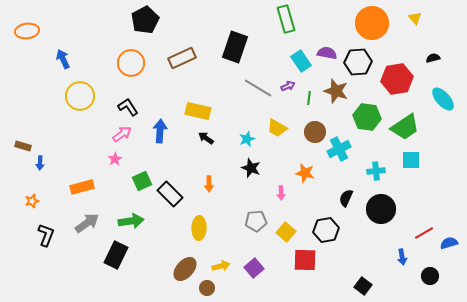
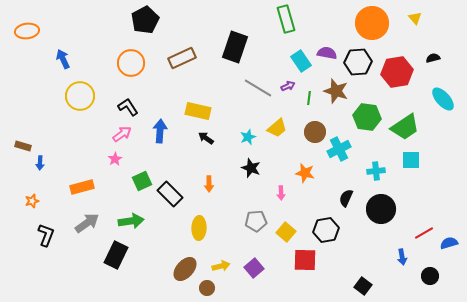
red hexagon at (397, 79): moved 7 px up
yellow trapezoid at (277, 128): rotated 70 degrees counterclockwise
cyan star at (247, 139): moved 1 px right, 2 px up
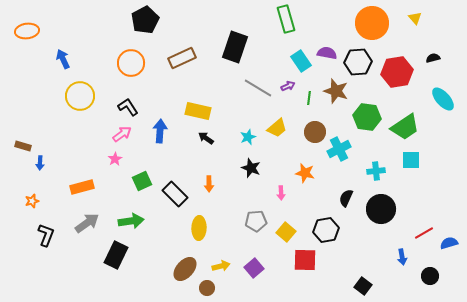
black rectangle at (170, 194): moved 5 px right
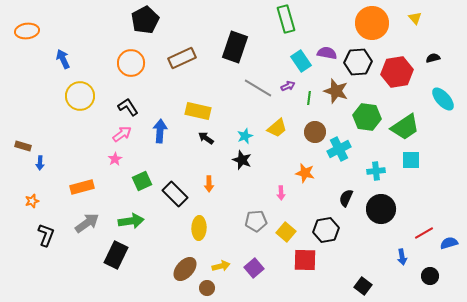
cyan star at (248, 137): moved 3 px left, 1 px up
black star at (251, 168): moved 9 px left, 8 px up
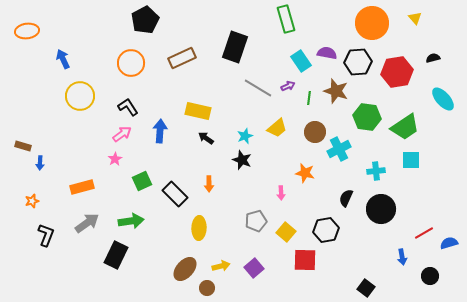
gray pentagon at (256, 221): rotated 10 degrees counterclockwise
black square at (363, 286): moved 3 px right, 2 px down
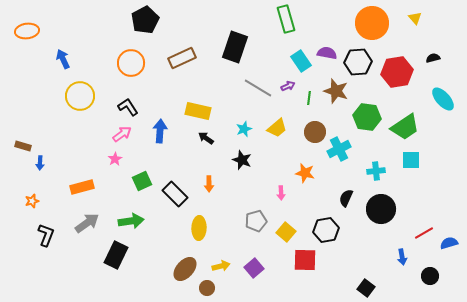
cyan star at (245, 136): moved 1 px left, 7 px up
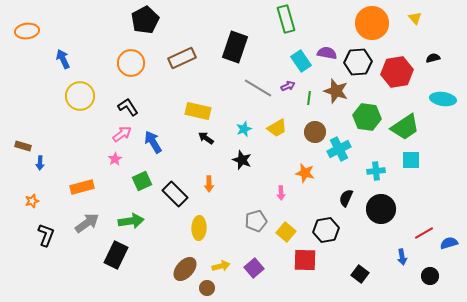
cyan ellipse at (443, 99): rotated 40 degrees counterclockwise
yellow trapezoid at (277, 128): rotated 10 degrees clockwise
blue arrow at (160, 131): moved 7 px left, 11 px down; rotated 35 degrees counterclockwise
black square at (366, 288): moved 6 px left, 14 px up
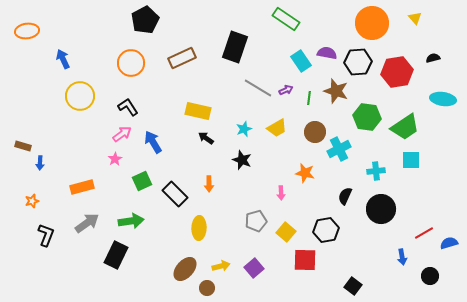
green rectangle at (286, 19): rotated 40 degrees counterclockwise
purple arrow at (288, 86): moved 2 px left, 4 px down
black semicircle at (346, 198): moved 1 px left, 2 px up
black square at (360, 274): moved 7 px left, 12 px down
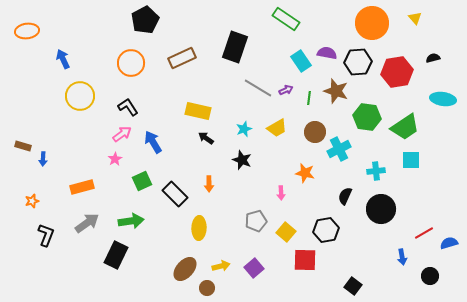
blue arrow at (40, 163): moved 3 px right, 4 px up
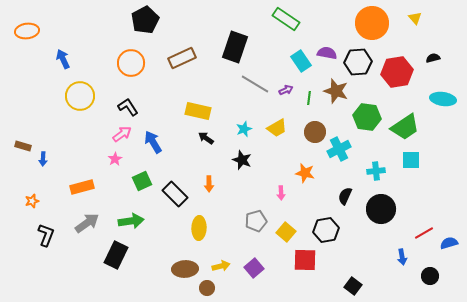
gray line at (258, 88): moved 3 px left, 4 px up
brown ellipse at (185, 269): rotated 45 degrees clockwise
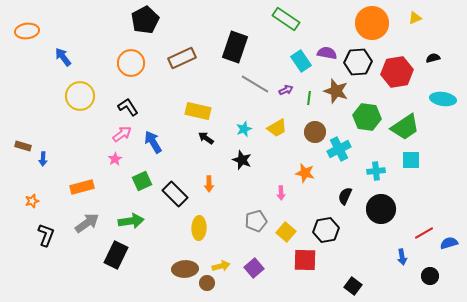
yellow triangle at (415, 18): rotated 48 degrees clockwise
blue arrow at (63, 59): moved 2 px up; rotated 12 degrees counterclockwise
brown circle at (207, 288): moved 5 px up
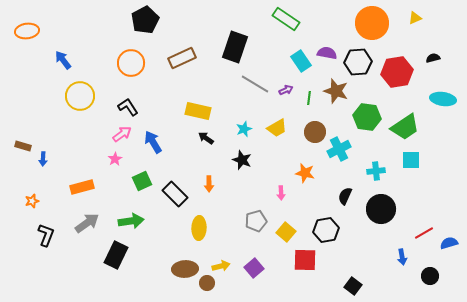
blue arrow at (63, 57): moved 3 px down
